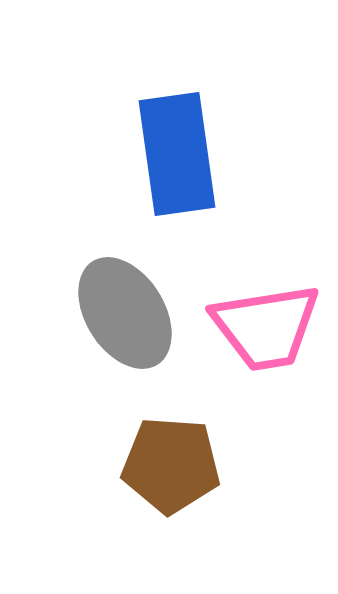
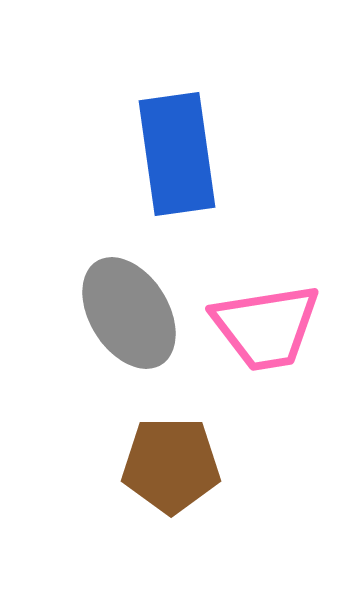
gray ellipse: moved 4 px right
brown pentagon: rotated 4 degrees counterclockwise
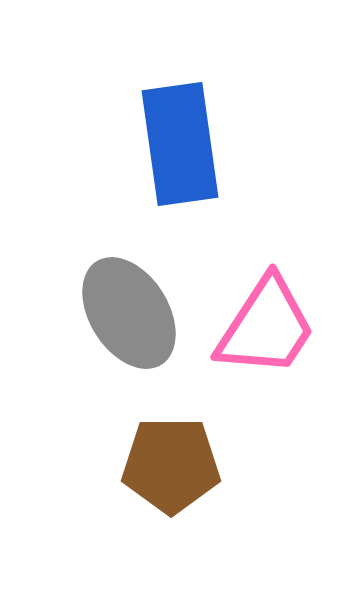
blue rectangle: moved 3 px right, 10 px up
pink trapezoid: rotated 48 degrees counterclockwise
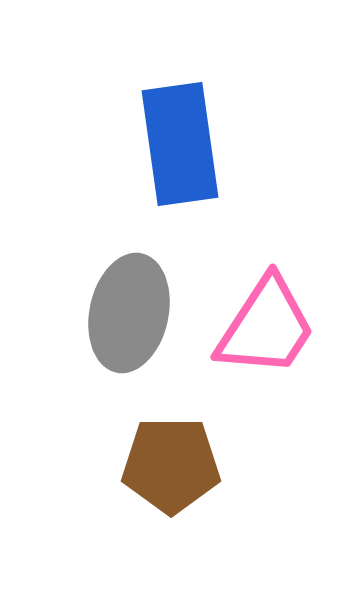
gray ellipse: rotated 44 degrees clockwise
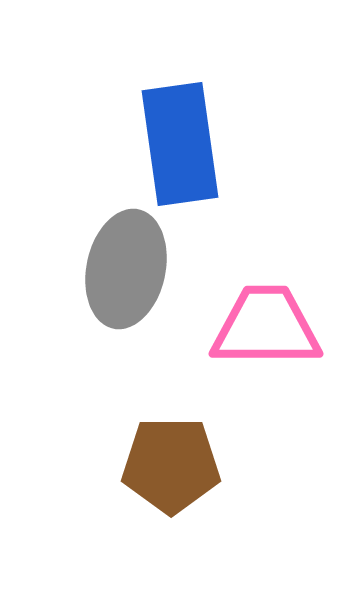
gray ellipse: moved 3 px left, 44 px up
pink trapezoid: rotated 123 degrees counterclockwise
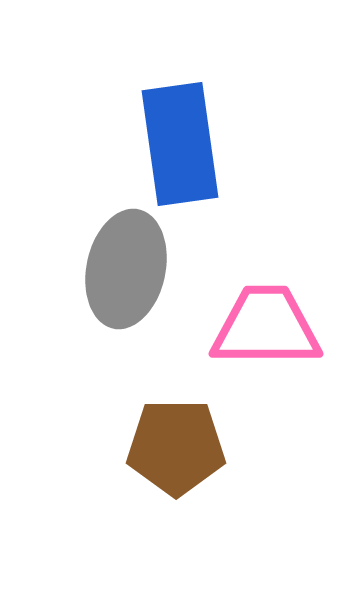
brown pentagon: moved 5 px right, 18 px up
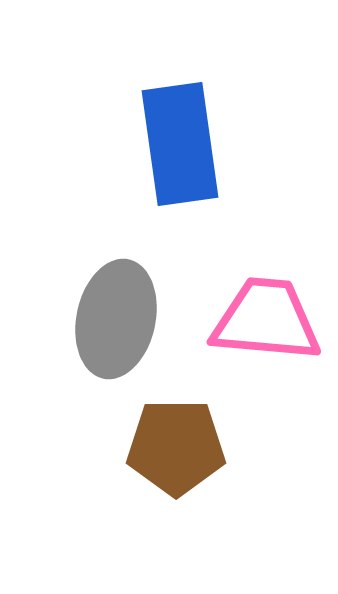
gray ellipse: moved 10 px left, 50 px down
pink trapezoid: moved 7 px up; rotated 5 degrees clockwise
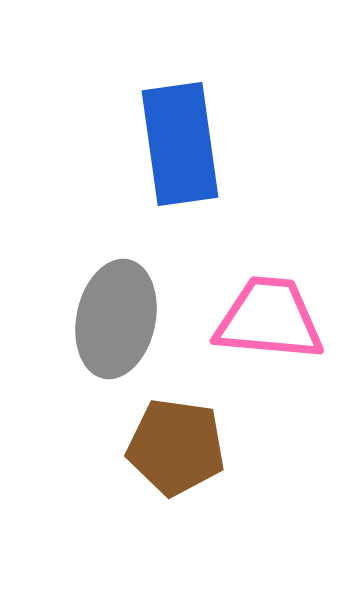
pink trapezoid: moved 3 px right, 1 px up
brown pentagon: rotated 8 degrees clockwise
